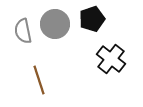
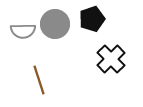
gray semicircle: rotated 80 degrees counterclockwise
black cross: rotated 8 degrees clockwise
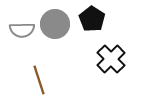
black pentagon: rotated 20 degrees counterclockwise
gray semicircle: moved 1 px left, 1 px up
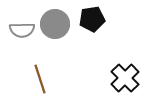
black pentagon: rotated 30 degrees clockwise
black cross: moved 14 px right, 19 px down
brown line: moved 1 px right, 1 px up
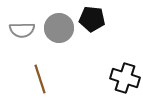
black pentagon: rotated 15 degrees clockwise
gray circle: moved 4 px right, 4 px down
black cross: rotated 28 degrees counterclockwise
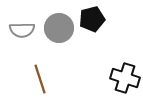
black pentagon: rotated 20 degrees counterclockwise
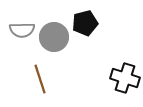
black pentagon: moved 7 px left, 4 px down
gray circle: moved 5 px left, 9 px down
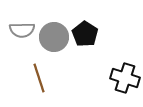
black pentagon: moved 11 px down; rotated 25 degrees counterclockwise
brown line: moved 1 px left, 1 px up
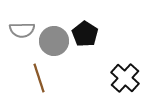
gray circle: moved 4 px down
black cross: rotated 24 degrees clockwise
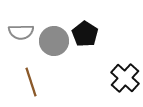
gray semicircle: moved 1 px left, 2 px down
brown line: moved 8 px left, 4 px down
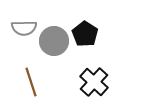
gray semicircle: moved 3 px right, 4 px up
black cross: moved 31 px left, 4 px down
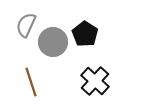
gray semicircle: moved 2 px right, 3 px up; rotated 115 degrees clockwise
gray circle: moved 1 px left, 1 px down
black cross: moved 1 px right, 1 px up
